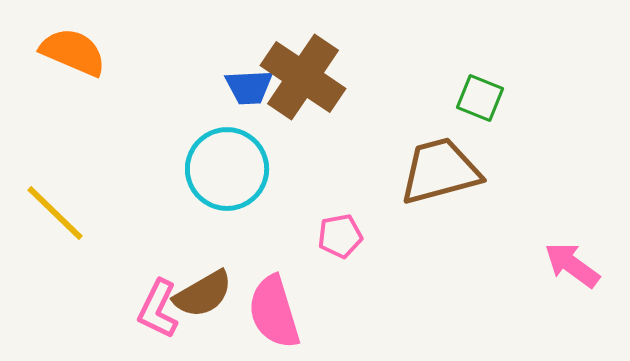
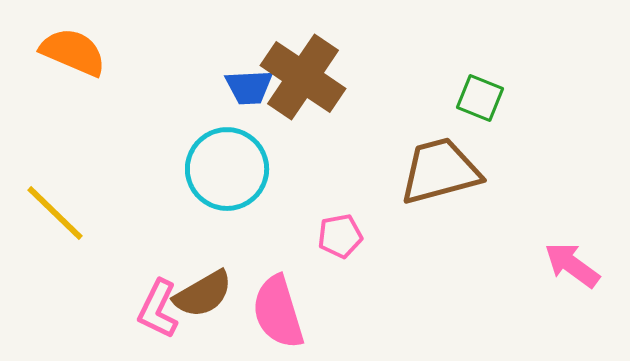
pink semicircle: moved 4 px right
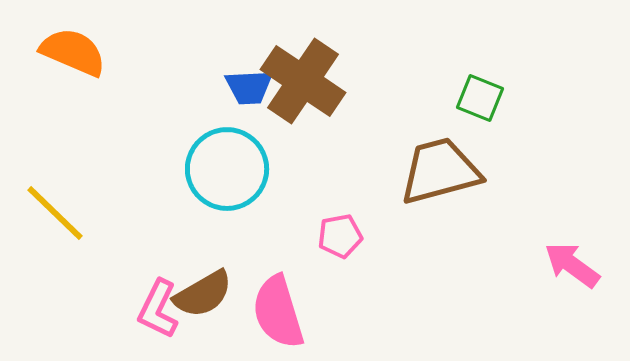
brown cross: moved 4 px down
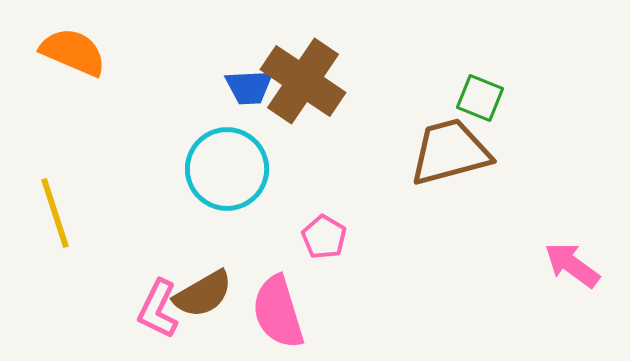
brown trapezoid: moved 10 px right, 19 px up
yellow line: rotated 28 degrees clockwise
pink pentagon: moved 16 px left, 1 px down; rotated 30 degrees counterclockwise
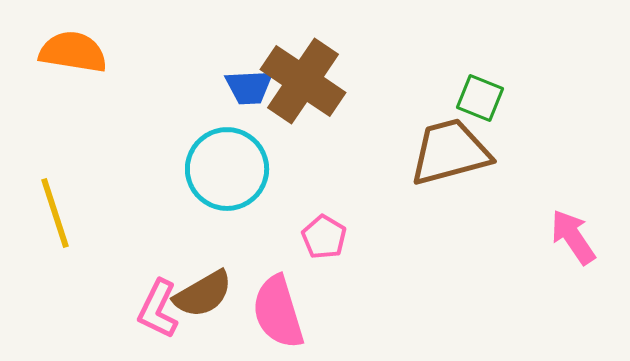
orange semicircle: rotated 14 degrees counterclockwise
pink arrow: moved 1 px right, 28 px up; rotated 20 degrees clockwise
